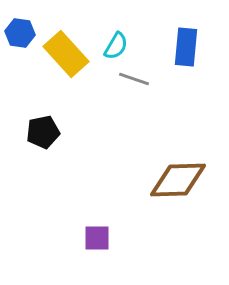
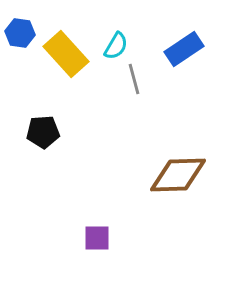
blue rectangle: moved 2 px left, 2 px down; rotated 51 degrees clockwise
gray line: rotated 56 degrees clockwise
black pentagon: rotated 8 degrees clockwise
brown diamond: moved 5 px up
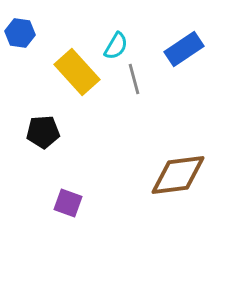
yellow rectangle: moved 11 px right, 18 px down
brown diamond: rotated 6 degrees counterclockwise
purple square: moved 29 px left, 35 px up; rotated 20 degrees clockwise
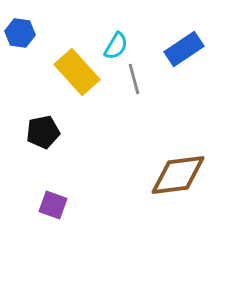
black pentagon: rotated 8 degrees counterclockwise
purple square: moved 15 px left, 2 px down
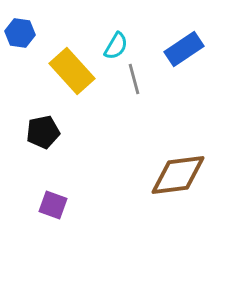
yellow rectangle: moved 5 px left, 1 px up
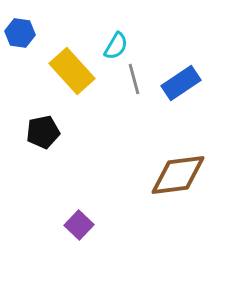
blue rectangle: moved 3 px left, 34 px down
purple square: moved 26 px right, 20 px down; rotated 24 degrees clockwise
